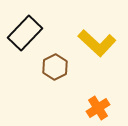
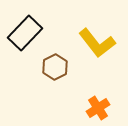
yellow L-shape: rotated 9 degrees clockwise
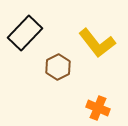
brown hexagon: moved 3 px right
orange cross: rotated 35 degrees counterclockwise
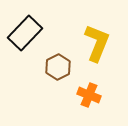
yellow L-shape: rotated 120 degrees counterclockwise
orange cross: moved 9 px left, 13 px up
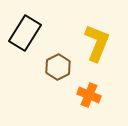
black rectangle: rotated 12 degrees counterclockwise
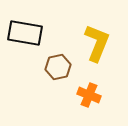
black rectangle: rotated 68 degrees clockwise
brown hexagon: rotated 15 degrees clockwise
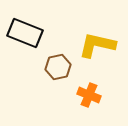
black rectangle: rotated 12 degrees clockwise
yellow L-shape: moved 2 px down; rotated 99 degrees counterclockwise
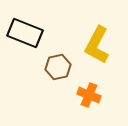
yellow L-shape: rotated 75 degrees counterclockwise
